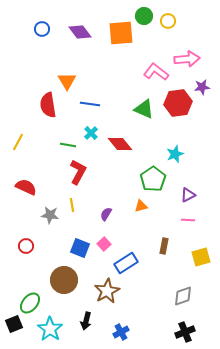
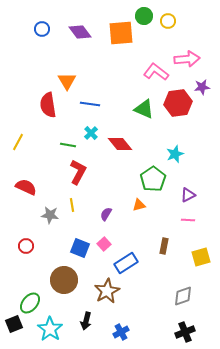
orange triangle at (141, 206): moved 2 px left, 1 px up
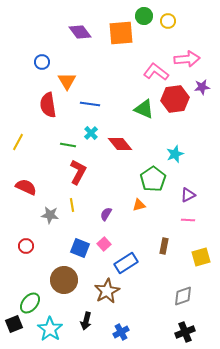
blue circle at (42, 29): moved 33 px down
red hexagon at (178, 103): moved 3 px left, 4 px up
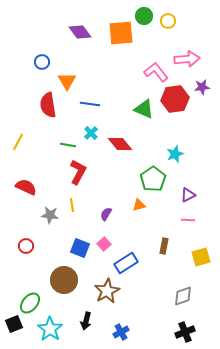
pink L-shape at (156, 72): rotated 15 degrees clockwise
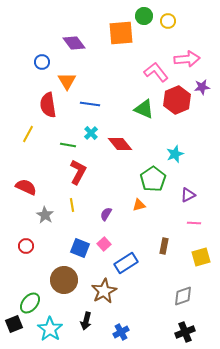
purple diamond at (80, 32): moved 6 px left, 11 px down
red hexagon at (175, 99): moved 2 px right, 1 px down; rotated 16 degrees counterclockwise
yellow line at (18, 142): moved 10 px right, 8 px up
gray star at (50, 215): moved 5 px left; rotated 24 degrees clockwise
pink line at (188, 220): moved 6 px right, 3 px down
brown star at (107, 291): moved 3 px left
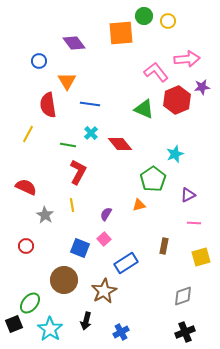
blue circle at (42, 62): moved 3 px left, 1 px up
pink square at (104, 244): moved 5 px up
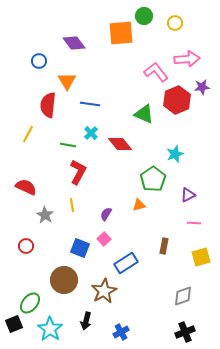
yellow circle at (168, 21): moved 7 px right, 2 px down
red semicircle at (48, 105): rotated 15 degrees clockwise
green triangle at (144, 109): moved 5 px down
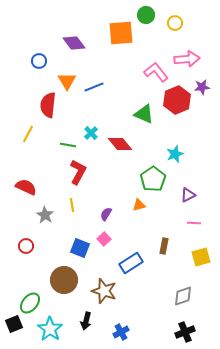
green circle at (144, 16): moved 2 px right, 1 px up
blue line at (90, 104): moved 4 px right, 17 px up; rotated 30 degrees counterclockwise
blue rectangle at (126, 263): moved 5 px right
brown star at (104, 291): rotated 25 degrees counterclockwise
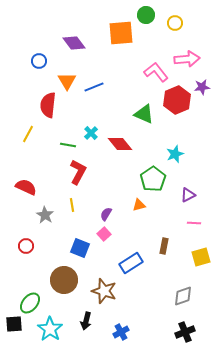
pink square at (104, 239): moved 5 px up
black square at (14, 324): rotated 18 degrees clockwise
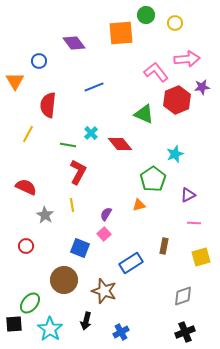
orange triangle at (67, 81): moved 52 px left
